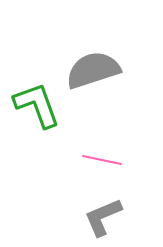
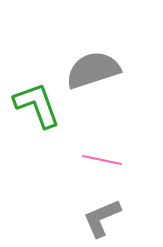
gray L-shape: moved 1 px left, 1 px down
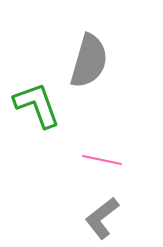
gray semicircle: moved 4 px left, 9 px up; rotated 124 degrees clockwise
gray L-shape: rotated 15 degrees counterclockwise
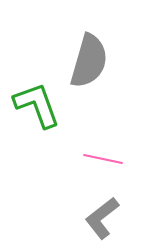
pink line: moved 1 px right, 1 px up
